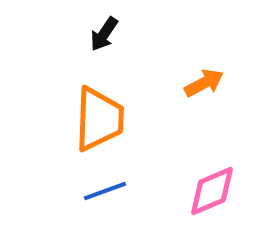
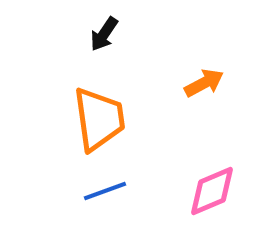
orange trapezoid: rotated 10 degrees counterclockwise
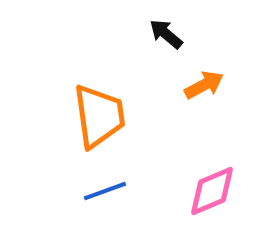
black arrow: moved 62 px right; rotated 96 degrees clockwise
orange arrow: moved 2 px down
orange trapezoid: moved 3 px up
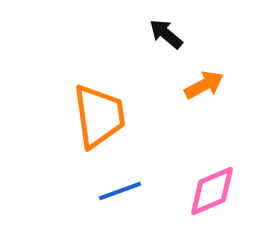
blue line: moved 15 px right
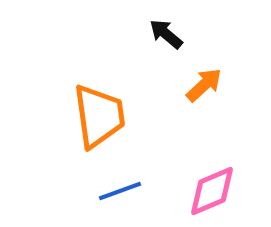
orange arrow: rotated 15 degrees counterclockwise
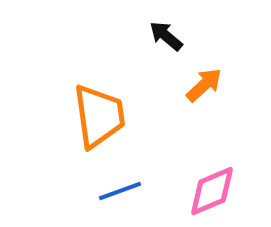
black arrow: moved 2 px down
